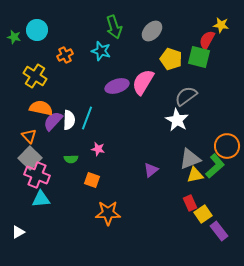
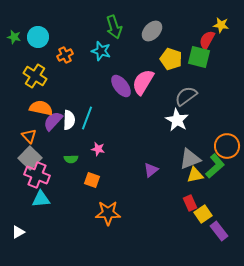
cyan circle: moved 1 px right, 7 px down
purple ellipse: moved 4 px right; rotated 70 degrees clockwise
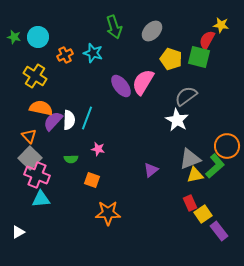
cyan star: moved 8 px left, 2 px down
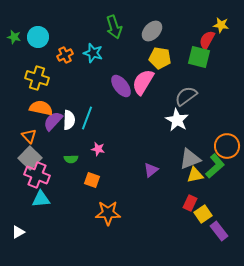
yellow pentagon: moved 11 px left, 1 px up; rotated 10 degrees counterclockwise
yellow cross: moved 2 px right, 2 px down; rotated 15 degrees counterclockwise
red rectangle: rotated 49 degrees clockwise
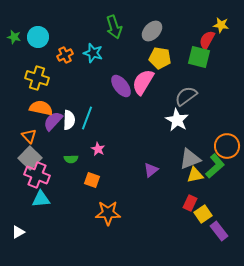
pink star: rotated 16 degrees clockwise
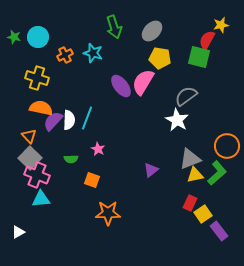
yellow star: rotated 21 degrees counterclockwise
green L-shape: moved 2 px right, 7 px down
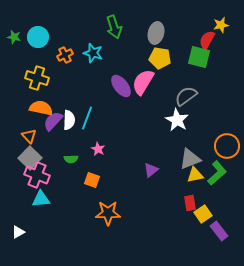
gray ellipse: moved 4 px right, 2 px down; rotated 30 degrees counterclockwise
red rectangle: rotated 35 degrees counterclockwise
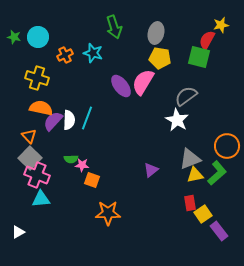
pink star: moved 16 px left, 16 px down; rotated 24 degrees counterclockwise
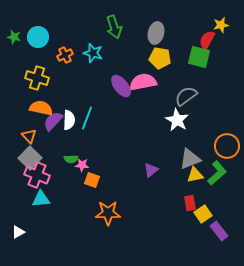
pink semicircle: rotated 48 degrees clockwise
